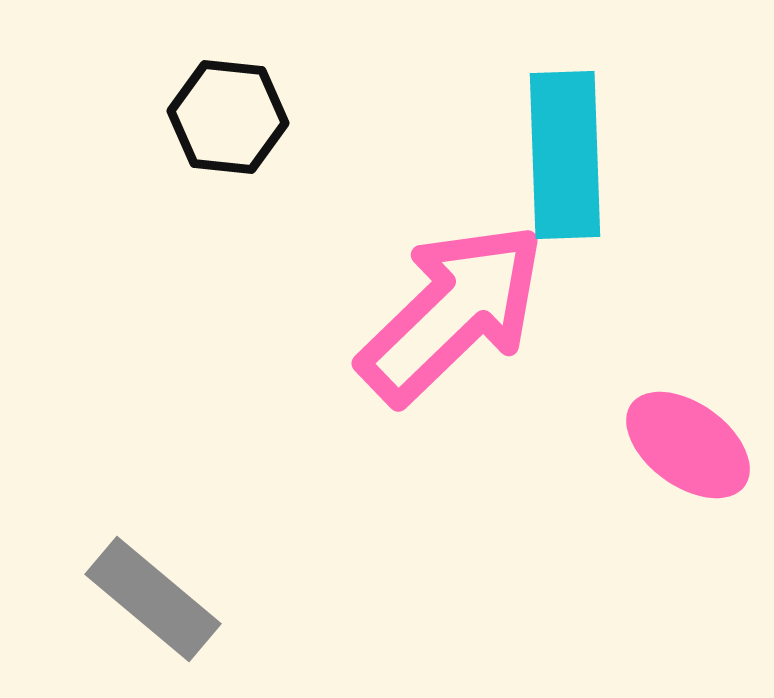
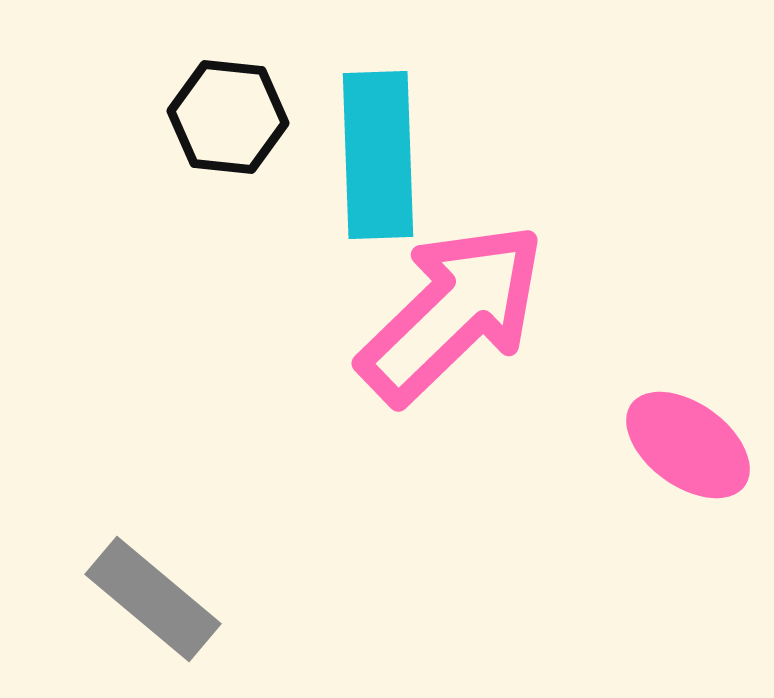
cyan rectangle: moved 187 px left
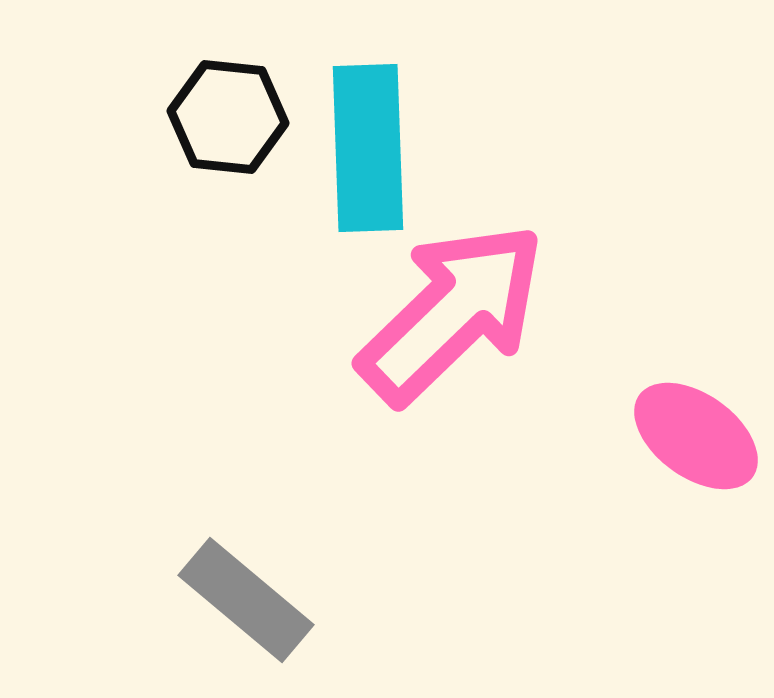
cyan rectangle: moved 10 px left, 7 px up
pink ellipse: moved 8 px right, 9 px up
gray rectangle: moved 93 px right, 1 px down
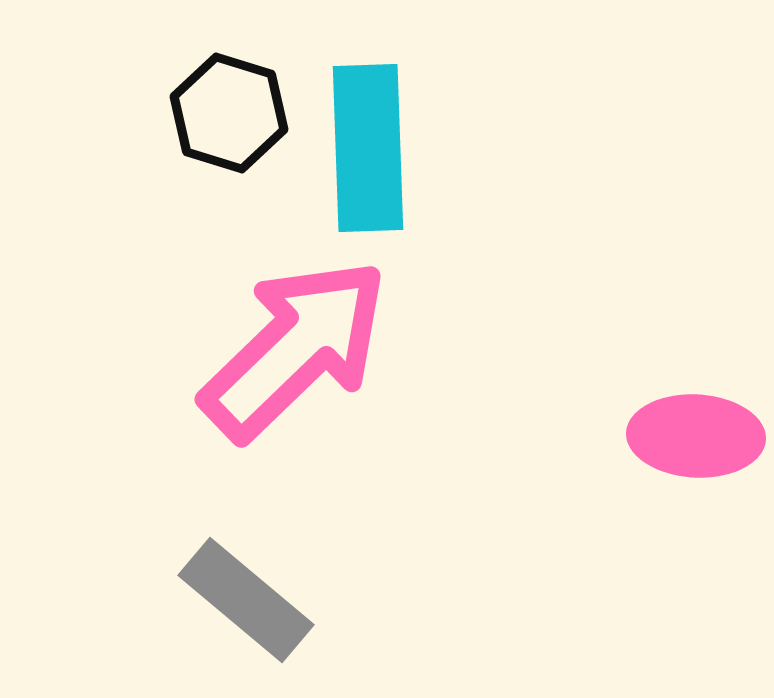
black hexagon: moved 1 px right, 4 px up; rotated 11 degrees clockwise
pink arrow: moved 157 px left, 36 px down
pink ellipse: rotated 33 degrees counterclockwise
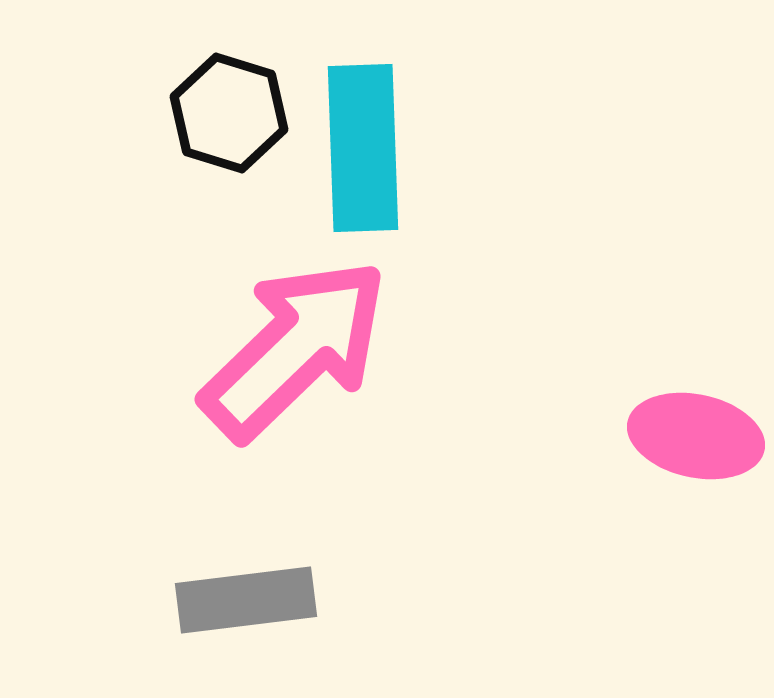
cyan rectangle: moved 5 px left
pink ellipse: rotated 9 degrees clockwise
gray rectangle: rotated 47 degrees counterclockwise
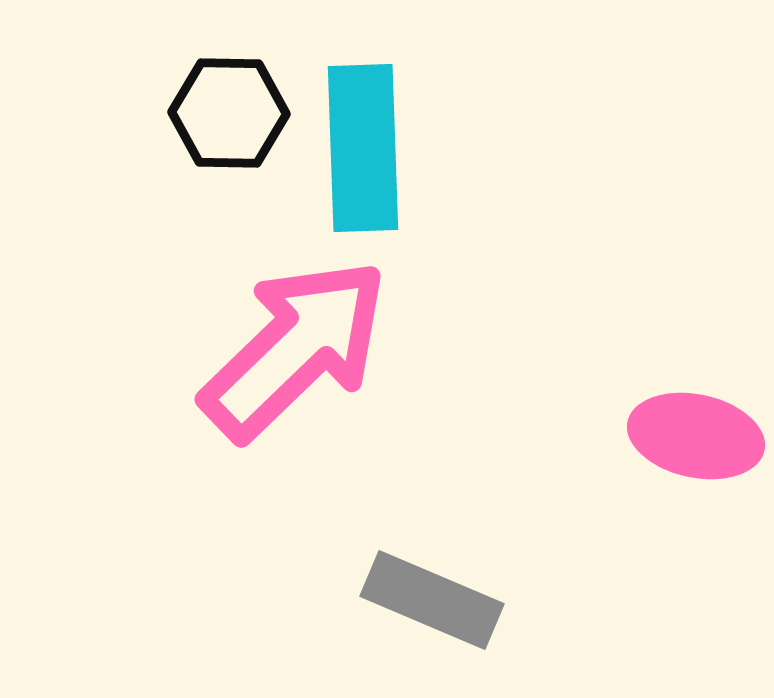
black hexagon: rotated 16 degrees counterclockwise
gray rectangle: moved 186 px right; rotated 30 degrees clockwise
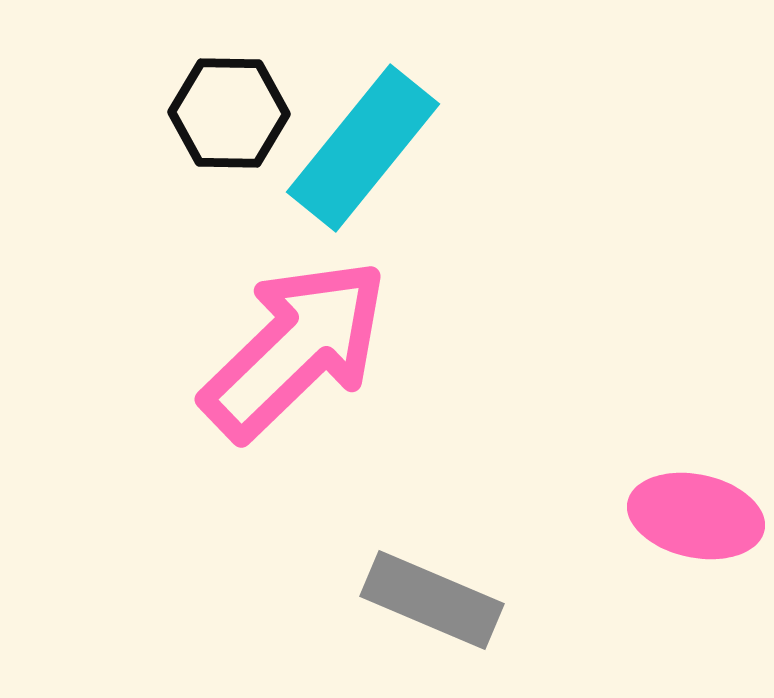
cyan rectangle: rotated 41 degrees clockwise
pink ellipse: moved 80 px down
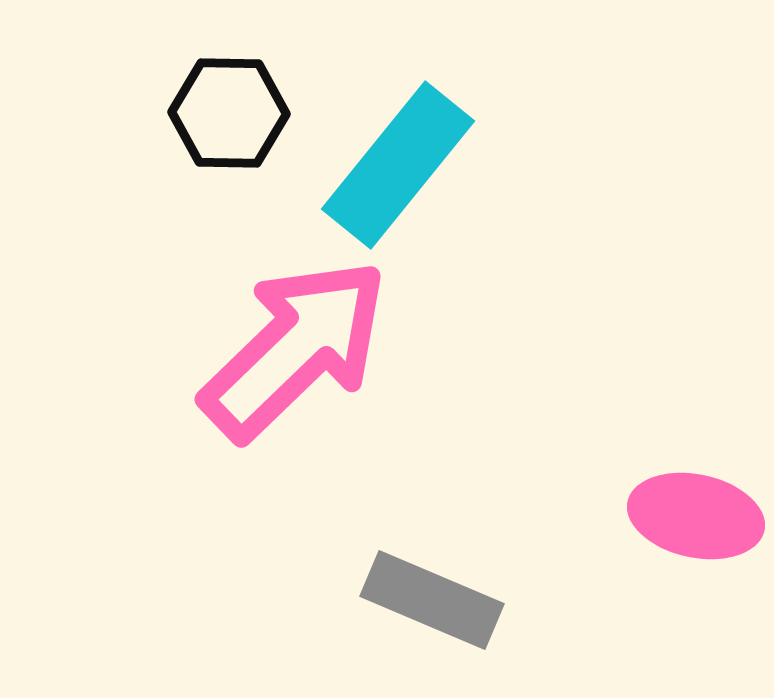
cyan rectangle: moved 35 px right, 17 px down
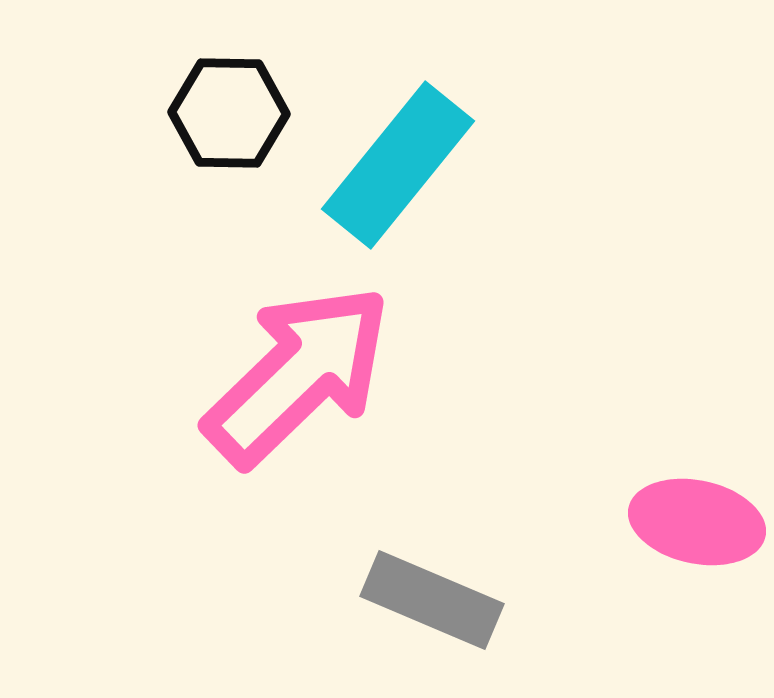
pink arrow: moved 3 px right, 26 px down
pink ellipse: moved 1 px right, 6 px down
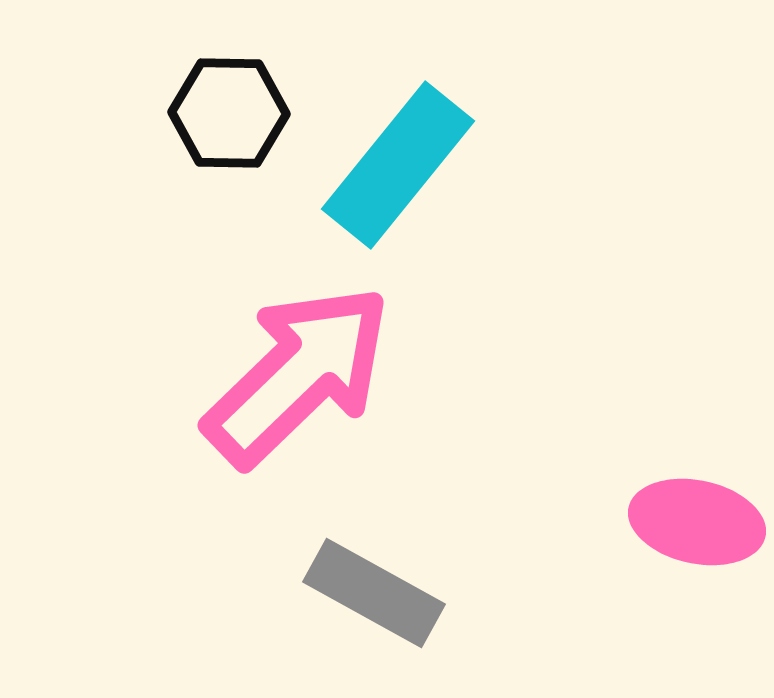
gray rectangle: moved 58 px left, 7 px up; rotated 6 degrees clockwise
